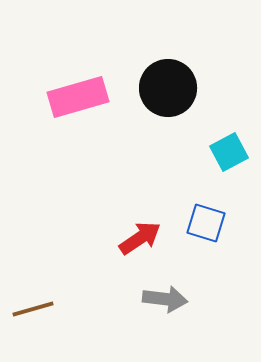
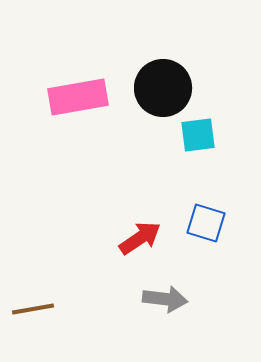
black circle: moved 5 px left
pink rectangle: rotated 6 degrees clockwise
cyan square: moved 31 px left, 17 px up; rotated 21 degrees clockwise
brown line: rotated 6 degrees clockwise
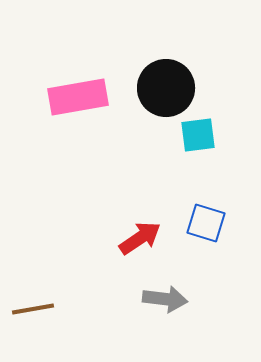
black circle: moved 3 px right
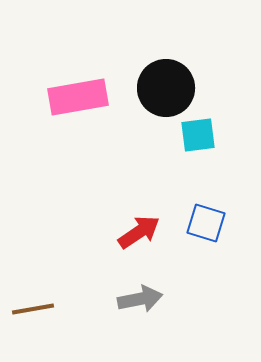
red arrow: moved 1 px left, 6 px up
gray arrow: moved 25 px left; rotated 18 degrees counterclockwise
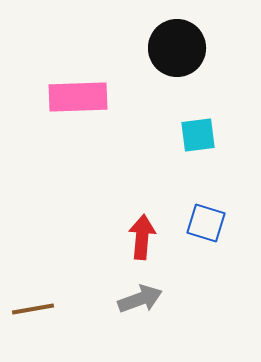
black circle: moved 11 px right, 40 px up
pink rectangle: rotated 8 degrees clockwise
red arrow: moved 3 px right, 5 px down; rotated 51 degrees counterclockwise
gray arrow: rotated 9 degrees counterclockwise
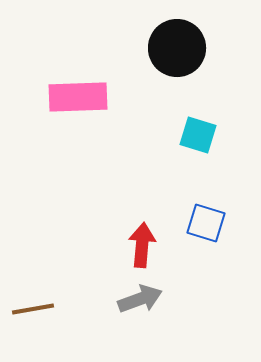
cyan square: rotated 24 degrees clockwise
red arrow: moved 8 px down
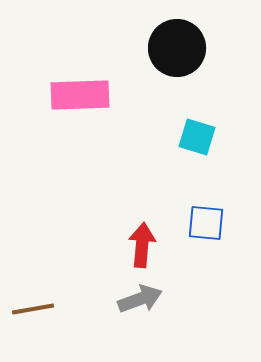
pink rectangle: moved 2 px right, 2 px up
cyan square: moved 1 px left, 2 px down
blue square: rotated 12 degrees counterclockwise
